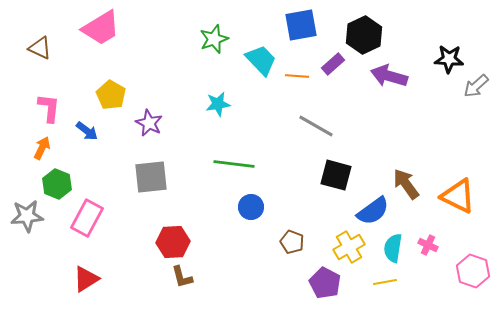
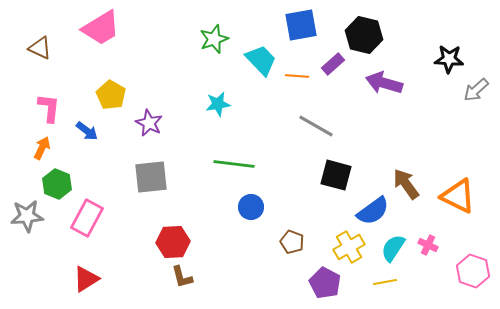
black hexagon: rotated 21 degrees counterclockwise
purple arrow: moved 5 px left, 7 px down
gray arrow: moved 4 px down
cyan semicircle: rotated 24 degrees clockwise
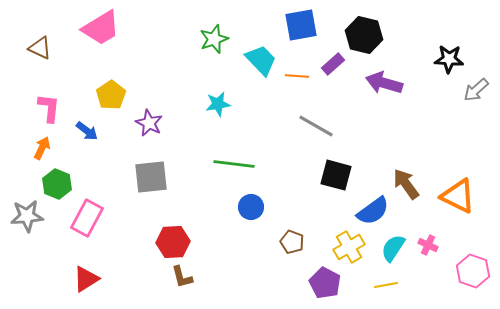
yellow pentagon: rotated 8 degrees clockwise
yellow line: moved 1 px right, 3 px down
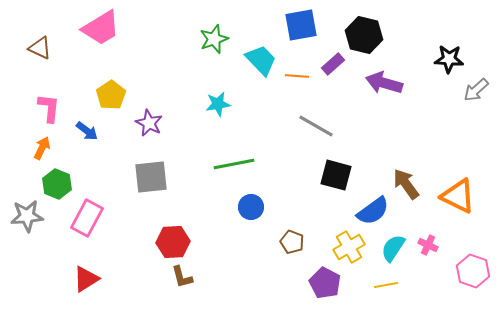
green line: rotated 18 degrees counterclockwise
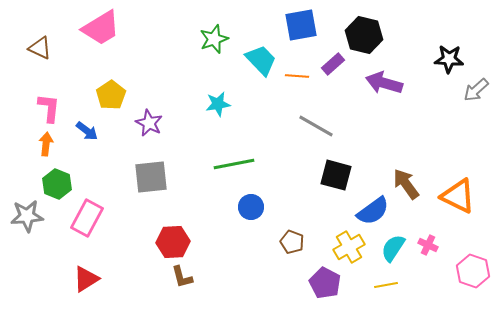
orange arrow: moved 4 px right, 4 px up; rotated 20 degrees counterclockwise
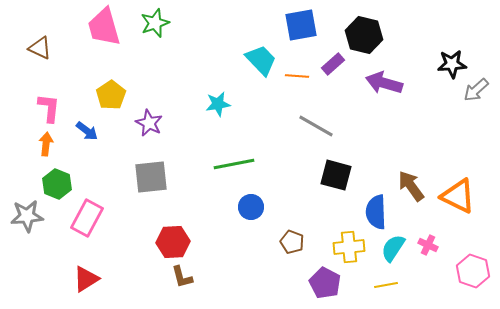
pink trapezoid: moved 3 px right, 1 px up; rotated 105 degrees clockwise
green star: moved 59 px left, 16 px up
black star: moved 3 px right, 5 px down; rotated 8 degrees counterclockwise
brown arrow: moved 5 px right, 2 px down
blue semicircle: moved 3 px right, 1 px down; rotated 124 degrees clockwise
yellow cross: rotated 24 degrees clockwise
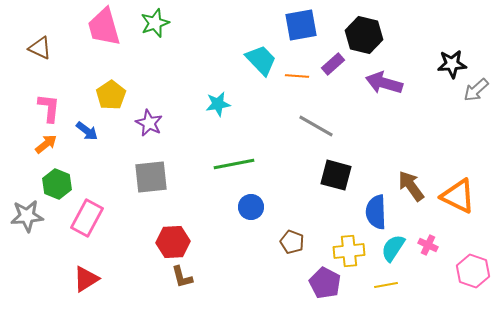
orange arrow: rotated 45 degrees clockwise
yellow cross: moved 4 px down
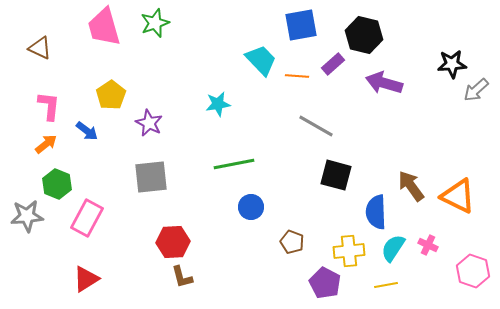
pink L-shape: moved 2 px up
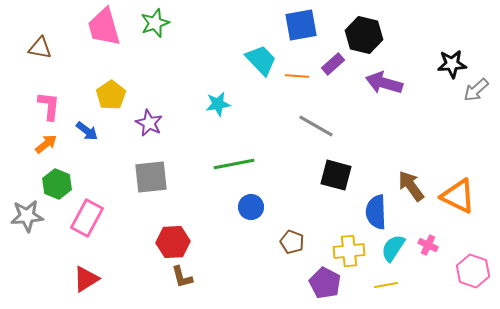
brown triangle: rotated 15 degrees counterclockwise
